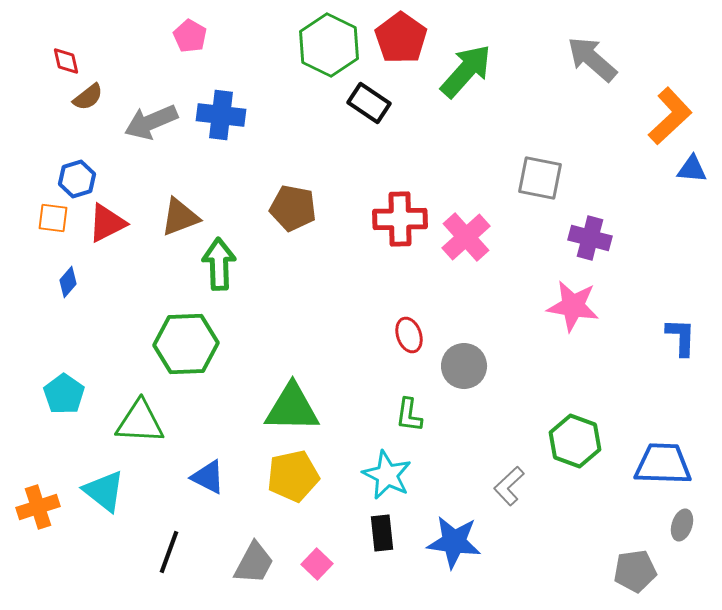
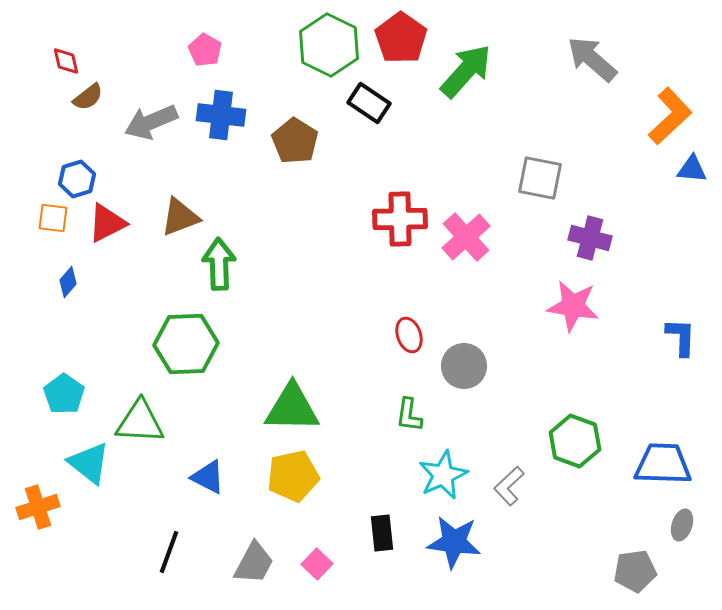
pink pentagon at (190, 36): moved 15 px right, 14 px down
brown pentagon at (293, 208): moved 2 px right, 67 px up; rotated 21 degrees clockwise
cyan star at (387, 475): moved 56 px right; rotated 21 degrees clockwise
cyan triangle at (104, 491): moved 15 px left, 28 px up
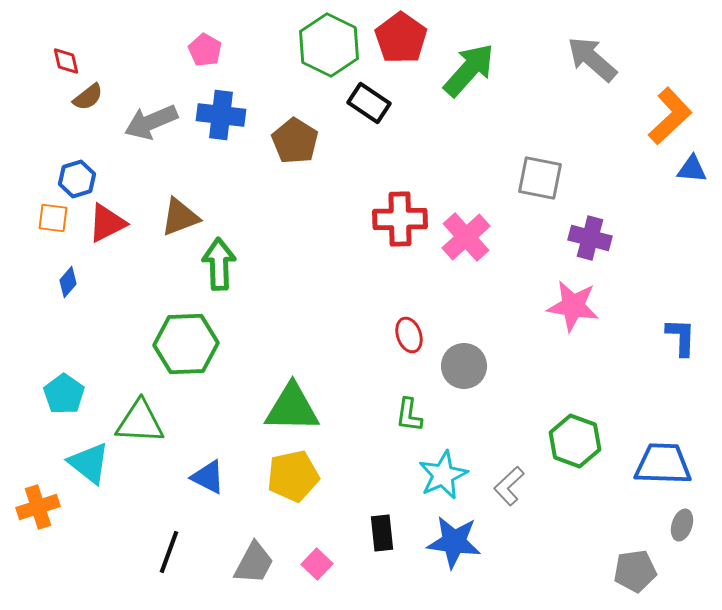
green arrow at (466, 71): moved 3 px right, 1 px up
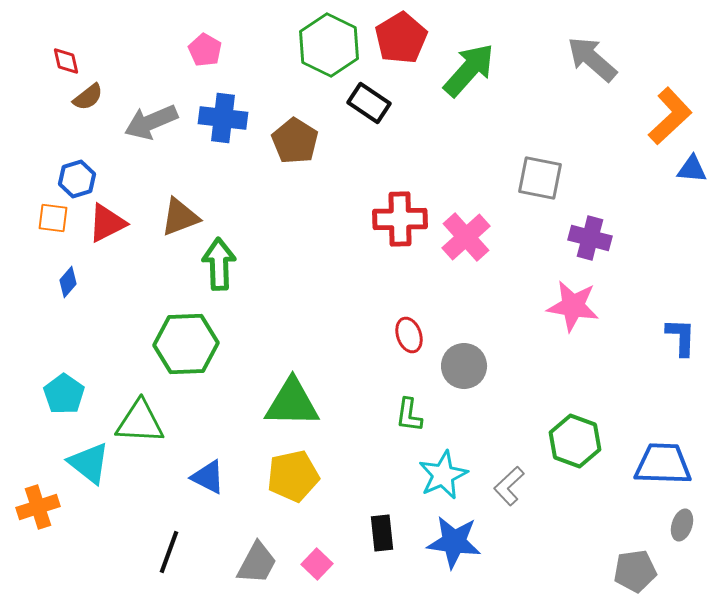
red pentagon at (401, 38): rotated 6 degrees clockwise
blue cross at (221, 115): moved 2 px right, 3 px down
green triangle at (292, 408): moved 5 px up
gray trapezoid at (254, 563): moved 3 px right
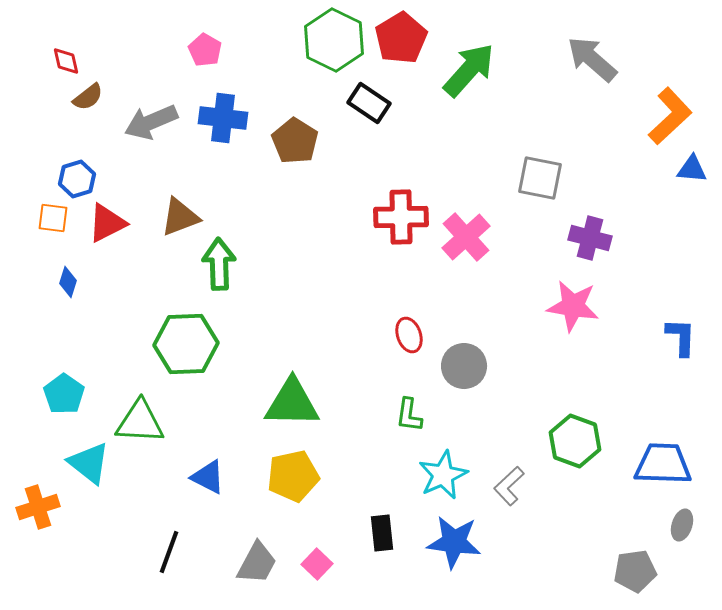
green hexagon at (329, 45): moved 5 px right, 5 px up
red cross at (400, 219): moved 1 px right, 2 px up
blue diamond at (68, 282): rotated 24 degrees counterclockwise
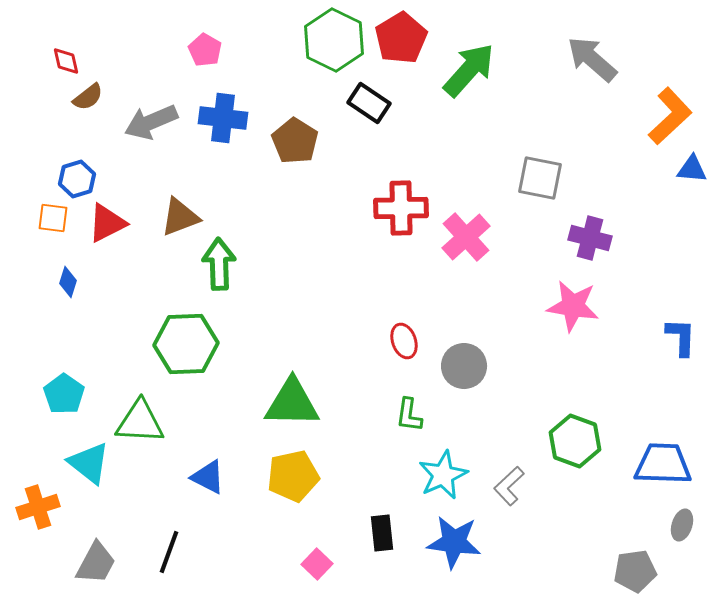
red cross at (401, 217): moved 9 px up
red ellipse at (409, 335): moved 5 px left, 6 px down
gray trapezoid at (257, 563): moved 161 px left
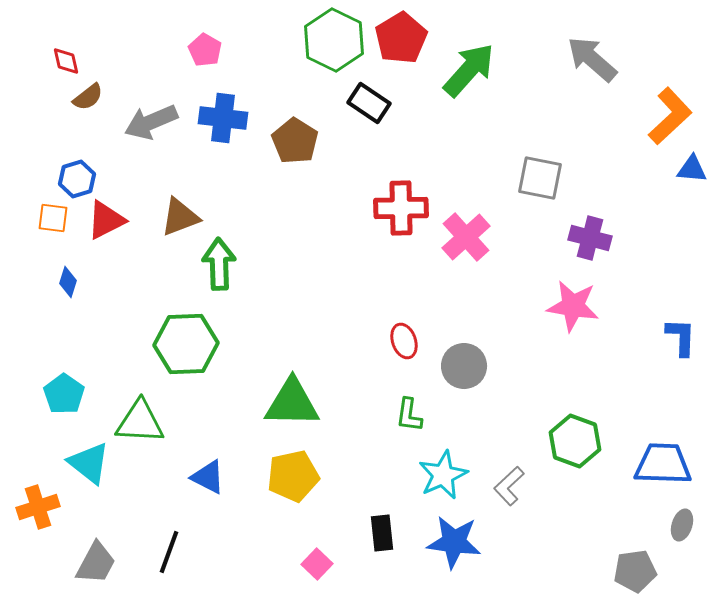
red triangle at (107, 223): moved 1 px left, 3 px up
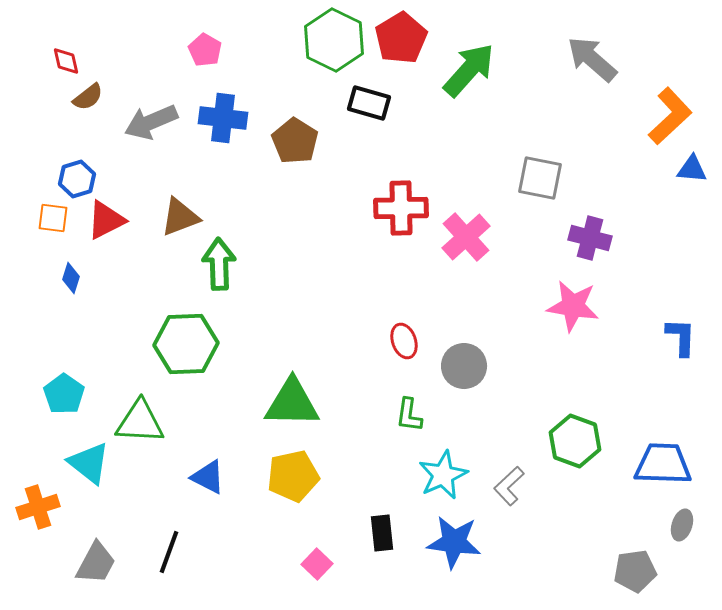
black rectangle at (369, 103): rotated 18 degrees counterclockwise
blue diamond at (68, 282): moved 3 px right, 4 px up
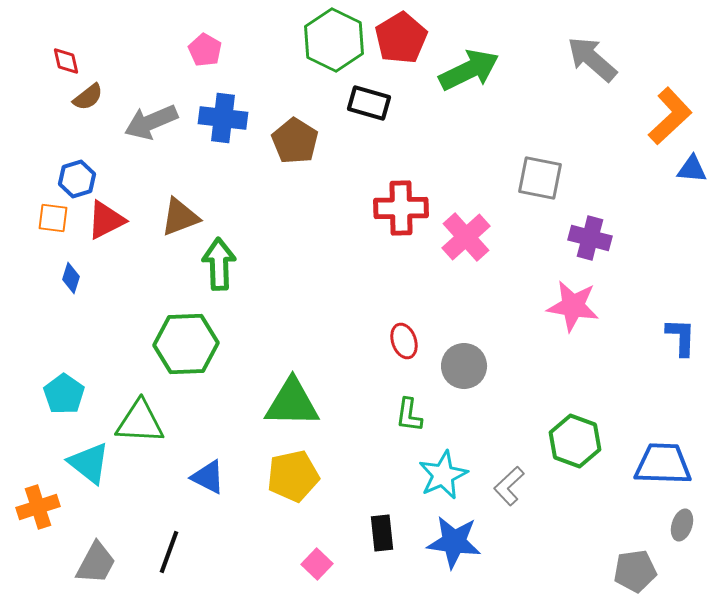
green arrow at (469, 70): rotated 22 degrees clockwise
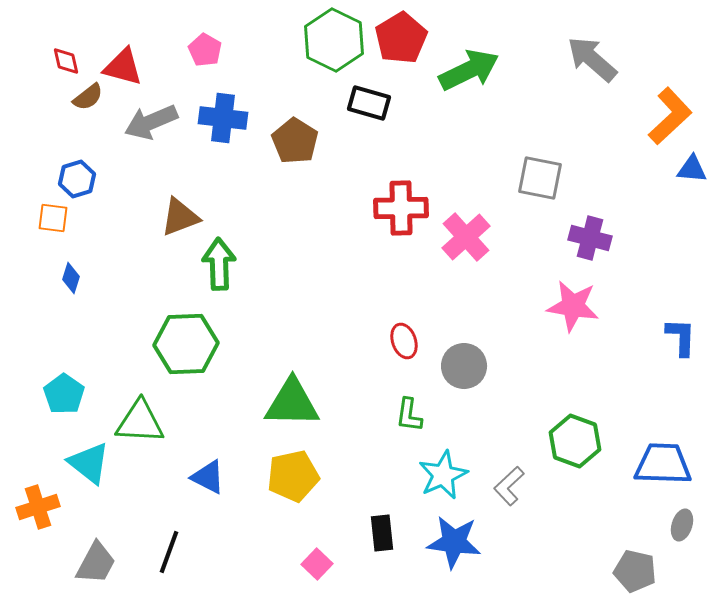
red triangle at (106, 220): moved 17 px right, 153 px up; rotated 42 degrees clockwise
gray pentagon at (635, 571): rotated 21 degrees clockwise
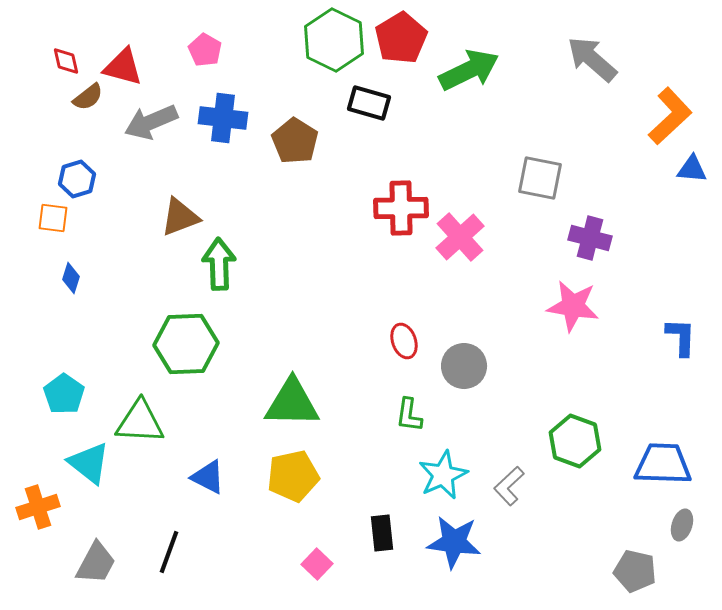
pink cross at (466, 237): moved 6 px left
